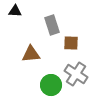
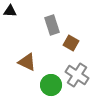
black triangle: moved 5 px left
brown square: rotated 28 degrees clockwise
brown triangle: moved 4 px left, 8 px down; rotated 30 degrees clockwise
gray cross: moved 1 px right, 1 px down
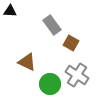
gray rectangle: rotated 18 degrees counterclockwise
green circle: moved 1 px left, 1 px up
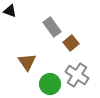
black triangle: rotated 16 degrees clockwise
gray rectangle: moved 2 px down
brown square: rotated 21 degrees clockwise
brown triangle: rotated 30 degrees clockwise
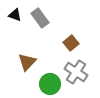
black triangle: moved 5 px right, 4 px down
gray rectangle: moved 12 px left, 9 px up
brown triangle: rotated 18 degrees clockwise
gray cross: moved 1 px left, 3 px up
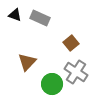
gray rectangle: rotated 30 degrees counterclockwise
green circle: moved 2 px right
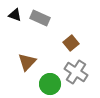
green circle: moved 2 px left
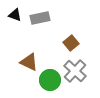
gray rectangle: rotated 36 degrees counterclockwise
brown triangle: moved 2 px right; rotated 48 degrees counterclockwise
gray cross: moved 1 px left, 1 px up; rotated 10 degrees clockwise
green circle: moved 4 px up
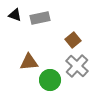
brown square: moved 2 px right, 3 px up
brown triangle: rotated 30 degrees counterclockwise
gray cross: moved 2 px right, 5 px up
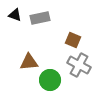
brown square: rotated 28 degrees counterclockwise
gray cross: moved 2 px right, 1 px up; rotated 15 degrees counterclockwise
